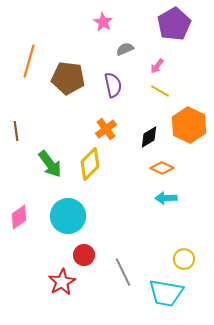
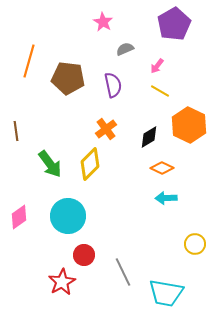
yellow circle: moved 11 px right, 15 px up
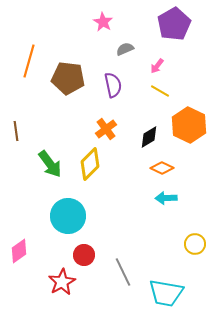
pink diamond: moved 34 px down
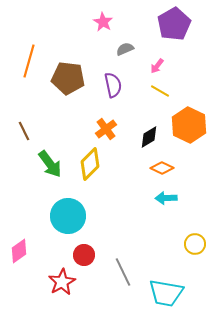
brown line: moved 8 px right; rotated 18 degrees counterclockwise
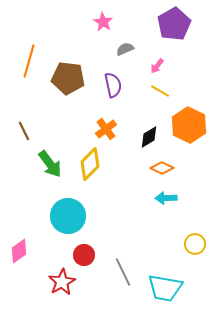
cyan trapezoid: moved 1 px left, 5 px up
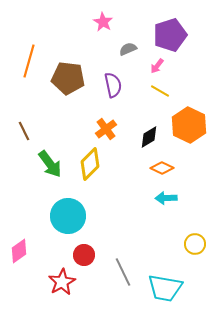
purple pentagon: moved 4 px left, 11 px down; rotated 12 degrees clockwise
gray semicircle: moved 3 px right
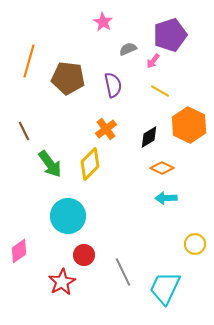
pink arrow: moved 4 px left, 5 px up
cyan trapezoid: rotated 105 degrees clockwise
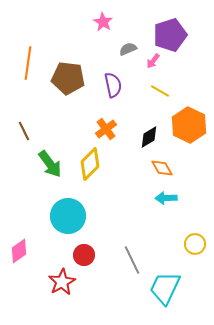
orange line: moved 1 px left, 2 px down; rotated 8 degrees counterclockwise
orange diamond: rotated 35 degrees clockwise
gray line: moved 9 px right, 12 px up
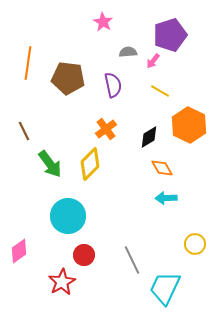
gray semicircle: moved 3 px down; rotated 18 degrees clockwise
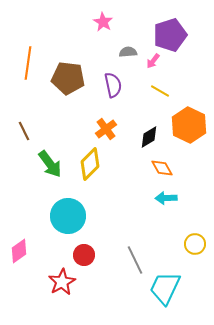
gray line: moved 3 px right
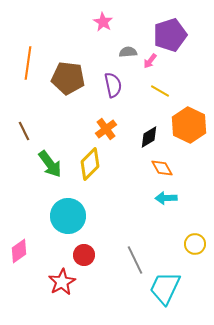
pink arrow: moved 3 px left
